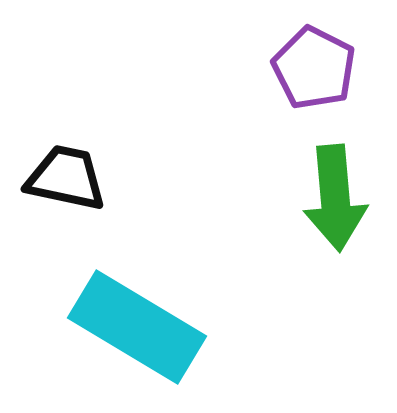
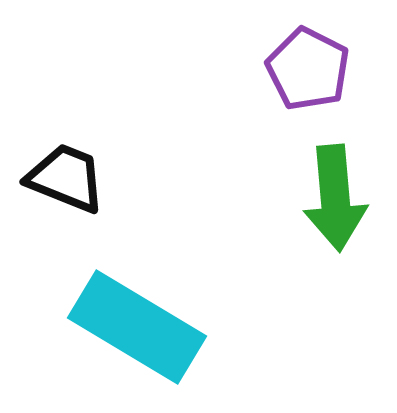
purple pentagon: moved 6 px left, 1 px down
black trapezoid: rotated 10 degrees clockwise
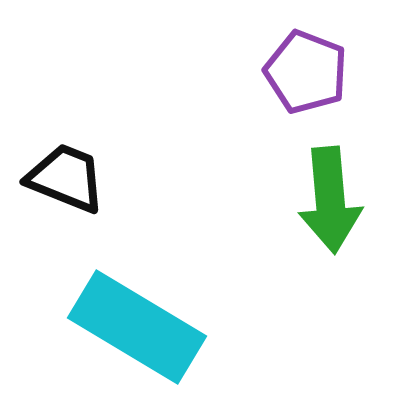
purple pentagon: moved 2 px left, 3 px down; rotated 6 degrees counterclockwise
green arrow: moved 5 px left, 2 px down
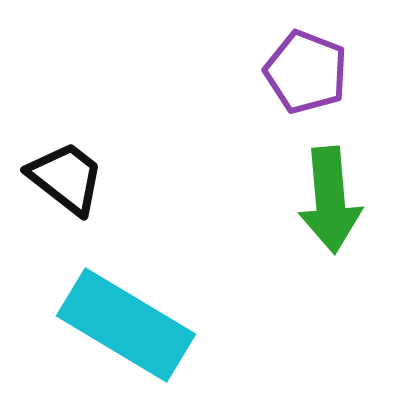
black trapezoid: rotated 16 degrees clockwise
cyan rectangle: moved 11 px left, 2 px up
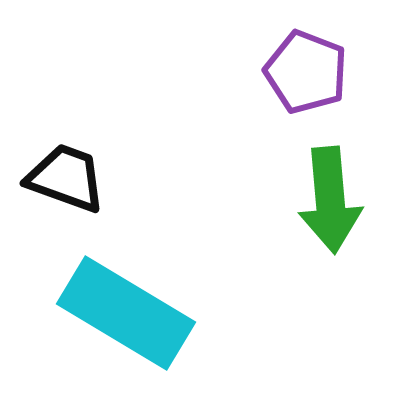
black trapezoid: rotated 18 degrees counterclockwise
cyan rectangle: moved 12 px up
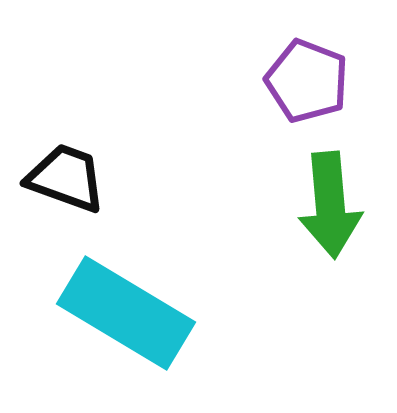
purple pentagon: moved 1 px right, 9 px down
green arrow: moved 5 px down
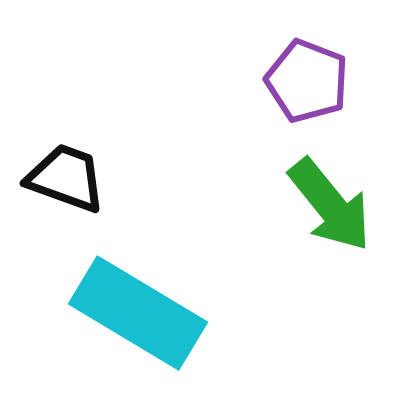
green arrow: rotated 34 degrees counterclockwise
cyan rectangle: moved 12 px right
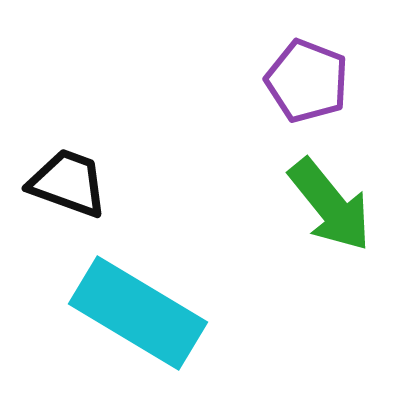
black trapezoid: moved 2 px right, 5 px down
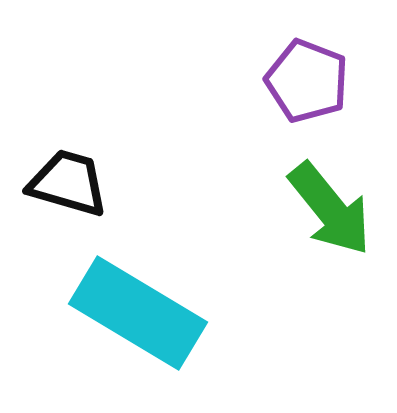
black trapezoid: rotated 4 degrees counterclockwise
green arrow: moved 4 px down
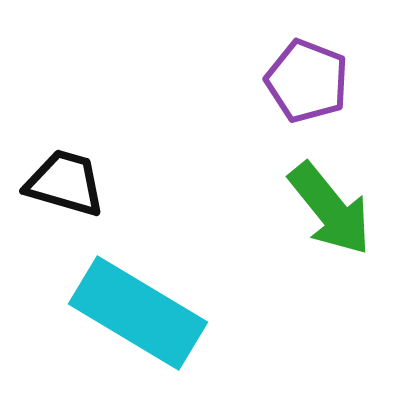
black trapezoid: moved 3 px left
